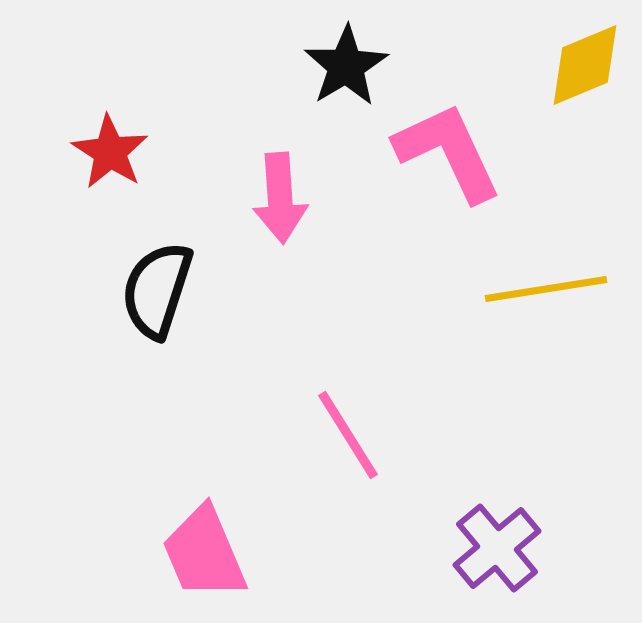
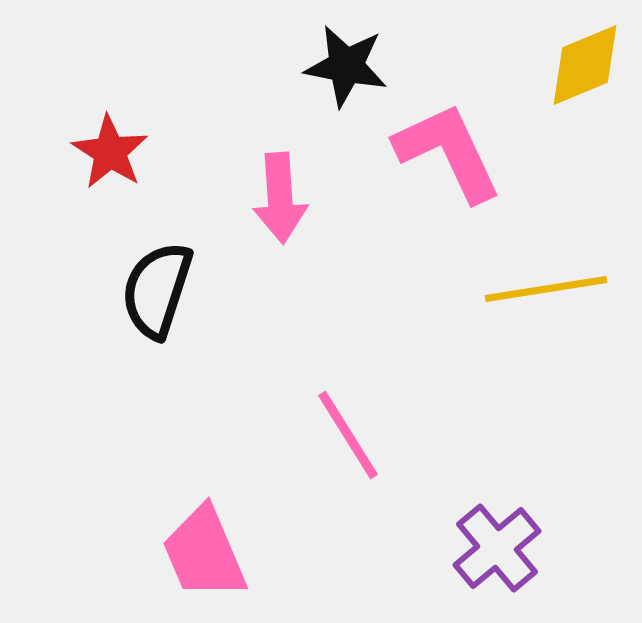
black star: rotated 30 degrees counterclockwise
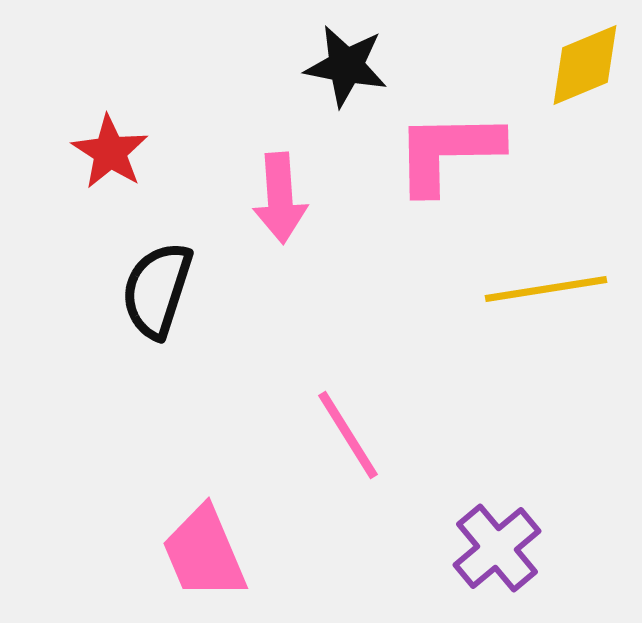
pink L-shape: rotated 66 degrees counterclockwise
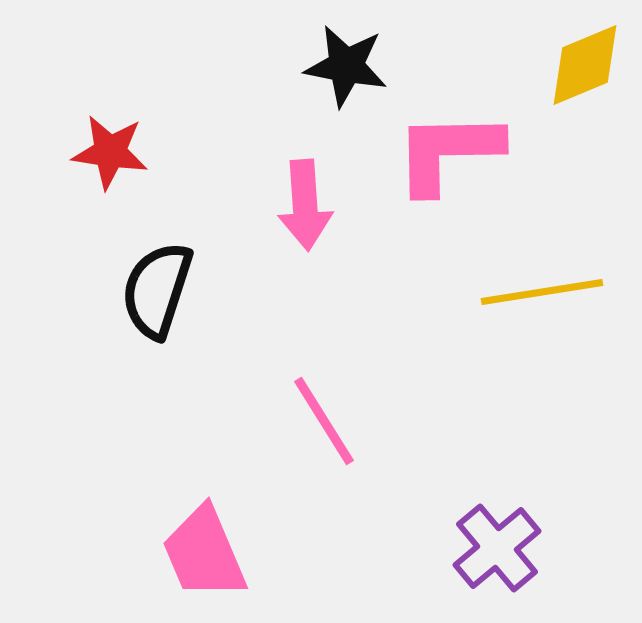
red star: rotated 24 degrees counterclockwise
pink arrow: moved 25 px right, 7 px down
yellow line: moved 4 px left, 3 px down
pink line: moved 24 px left, 14 px up
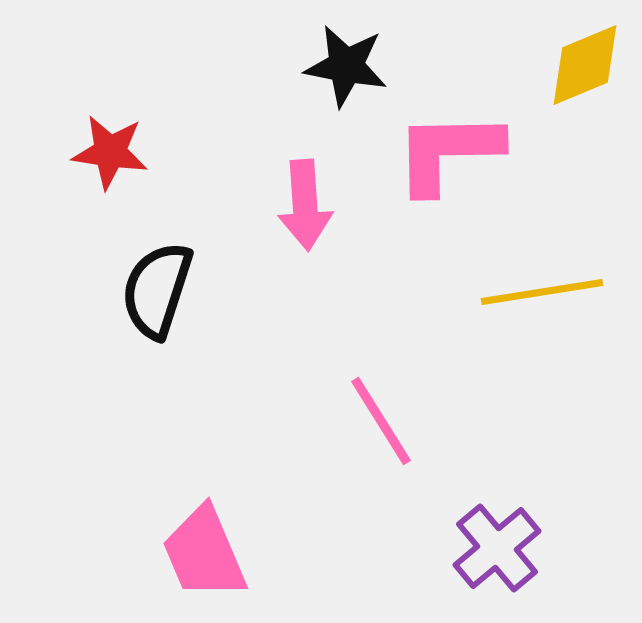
pink line: moved 57 px right
